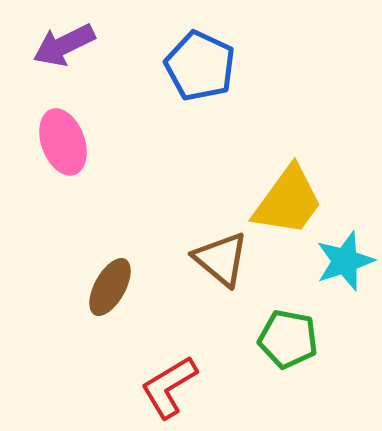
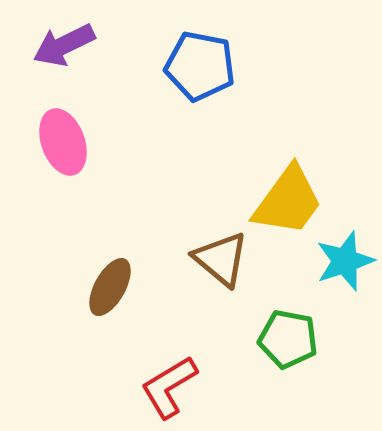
blue pentagon: rotated 14 degrees counterclockwise
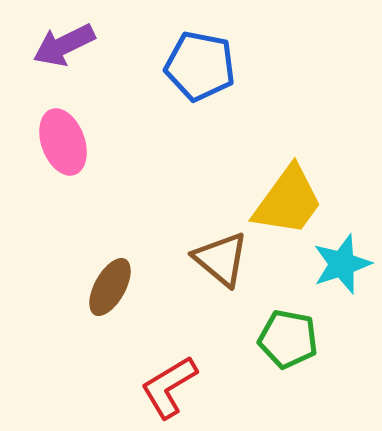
cyan star: moved 3 px left, 3 px down
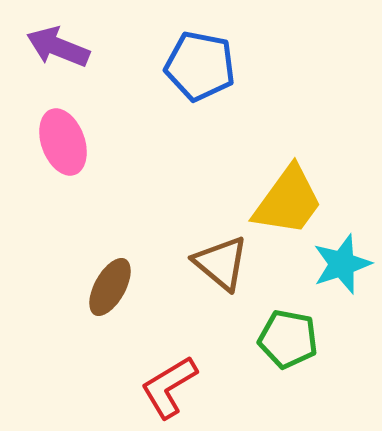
purple arrow: moved 6 px left, 2 px down; rotated 48 degrees clockwise
brown triangle: moved 4 px down
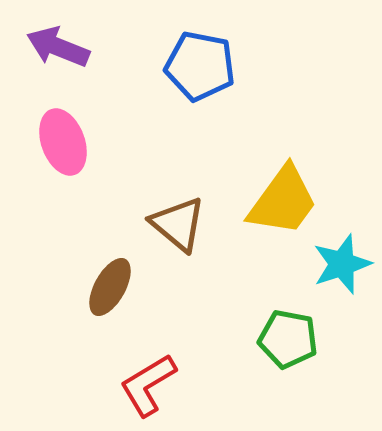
yellow trapezoid: moved 5 px left
brown triangle: moved 43 px left, 39 px up
red L-shape: moved 21 px left, 2 px up
